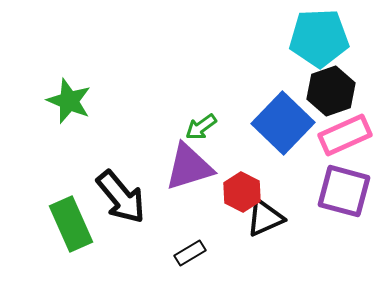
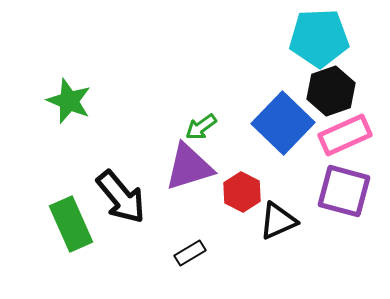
black triangle: moved 13 px right, 3 px down
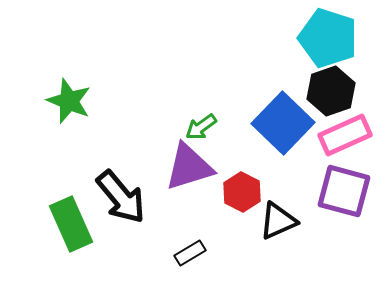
cyan pentagon: moved 9 px right; rotated 20 degrees clockwise
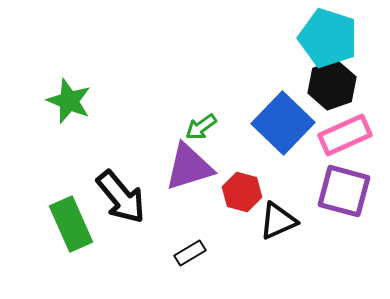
black hexagon: moved 1 px right, 6 px up
red hexagon: rotated 12 degrees counterclockwise
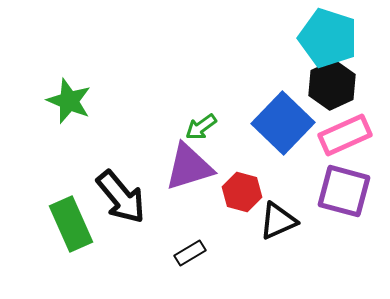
black hexagon: rotated 6 degrees counterclockwise
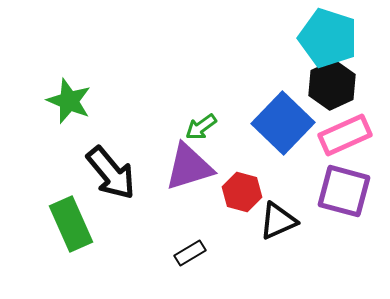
black arrow: moved 10 px left, 24 px up
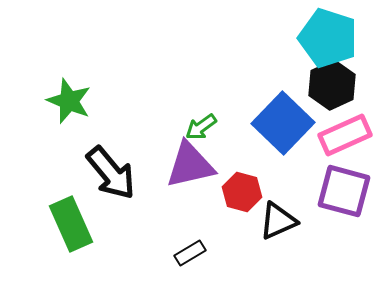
purple triangle: moved 1 px right, 2 px up; rotated 4 degrees clockwise
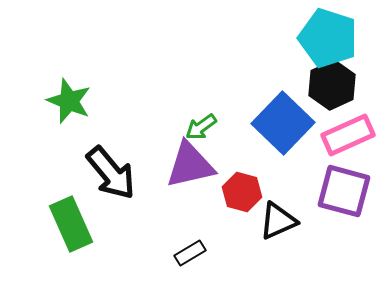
pink rectangle: moved 3 px right
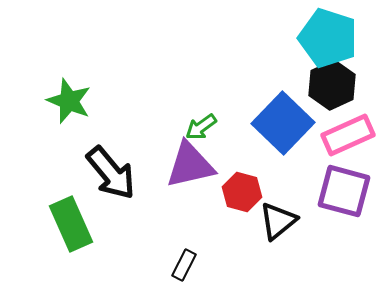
black triangle: rotated 15 degrees counterclockwise
black rectangle: moved 6 px left, 12 px down; rotated 32 degrees counterclockwise
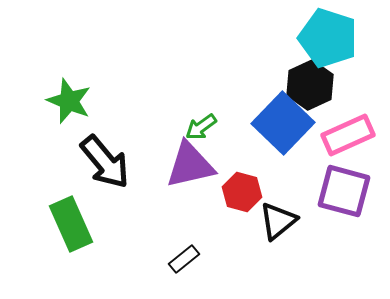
black hexagon: moved 22 px left
black arrow: moved 6 px left, 11 px up
black rectangle: moved 6 px up; rotated 24 degrees clockwise
